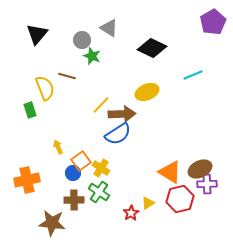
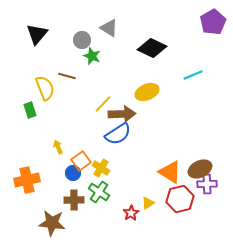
yellow line: moved 2 px right, 1 px up
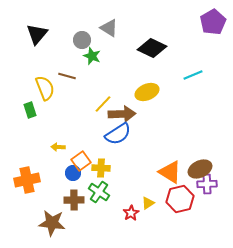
yellow arrow: rotated 64 degrees counterclockwise
yellow cross: rotated 30 degrees counterclockwise
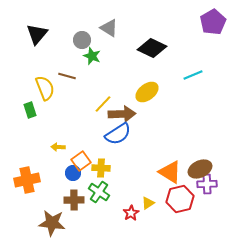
yellow ellipse: rotated 15 degrees counterclockwise
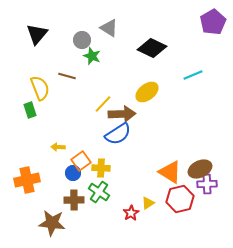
yellow semicircle: moved 5 px left
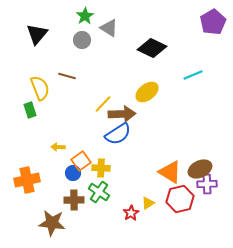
green star: moved 7 px left, 40 px up; rotated 18 degrees clockwise
